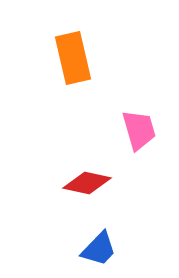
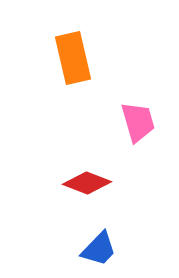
pink trapezoid: moved 1 px left, 8 px up
red diamond: rotated 9 degrees clockwise
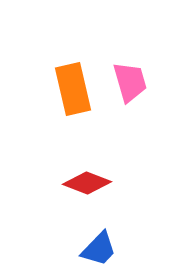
orange rectangle: moved 31 px down
pink trapezoid: moved 8 px left, 40 px up
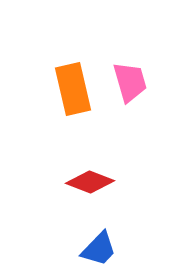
red diamond: moved 3 px right, 1 px up
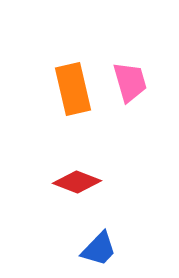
red diamond: moved 13 px left
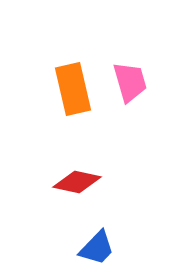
red diamond: rotated 9 degrees counterclockwise
blue trapezoid: moved 2 px left, 1 px up
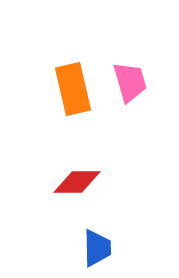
red diamond: rotated 12 degrees counterclockwise
blue trapezoid: rotated 45 degrees counterclockwise
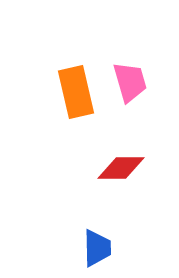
orange rectangle: moved 3 px right, 3 px down
red diamond: moved 44 px right, 14 px up
